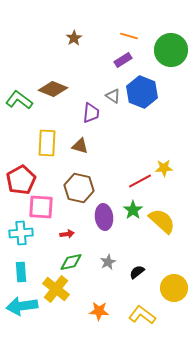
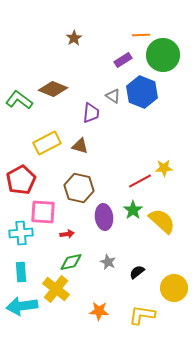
orange line: moved 12 px right, 1 px up; rotated 18 degrees counterclockwise
green circle: moved 8 px left, 5 px down
yellow rectangle: rotated 60 degrees clockwise
pink square: moved 2 px right, 5 px down
gray star: rotated 21 degrees counterclockwise
yellow L-shape: rotated 28 degrees counterclockwise
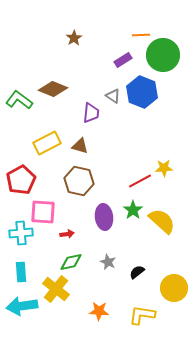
brown hexagon: moved 7 px up
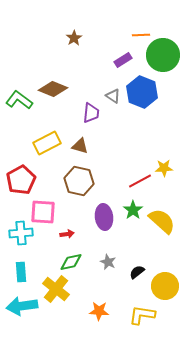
yellow circle: moved 9 px left, 2 px up
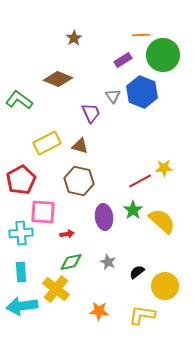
brown diamond: moved 5 px right, 10 px up
gray triangle: rotated 21 degrees clockwise
purple trapezoid: rotated 30 degrees counterclockwise
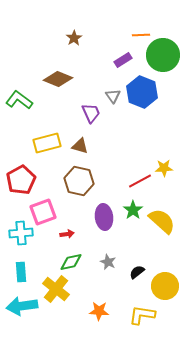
yellow rectangle: rotated 12 degrees clockwise
pink square: rotated 24 degrees counterclockwise
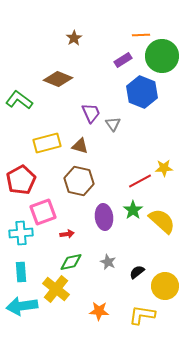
green circle: moved 1 px left, 1 px down
gray triangle: moved 28 px down
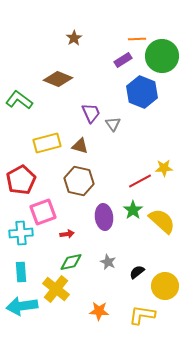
orange line: moved 4 px left, 4 px down
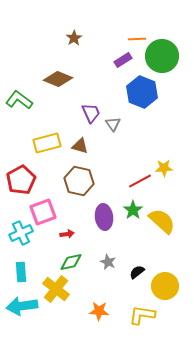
cyan cross: rotated 20 degrees counterclockwise
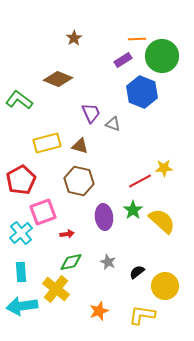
gray triangle: rotated 35 degrees counterclockwise
cyan cross: rotated 15 degrees counterclockwise
orange star: rotated 24 degrees counterclockwise
